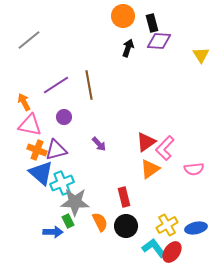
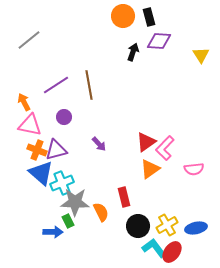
black rectangle: moved 3 px left, 6 px up
black arrow: moved 5 px right, 4 px down
orange semicircle: moved 1 px right, 10 px up
black circle: moved 12 px right
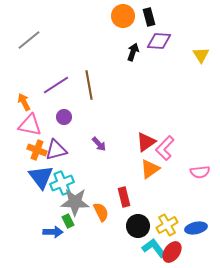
pink semicircle: moved 6 px right, 3 px down
blue triangle: moved 4 px down; rotated 12 degrees clockwise
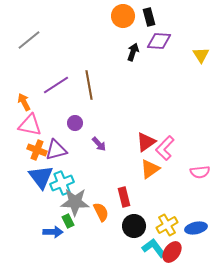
purple circle: moved 11 px right, 6 px down
black circle: moved 4 px left
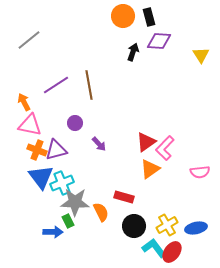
red rectangle: rotated 60 degrees counterclockwise
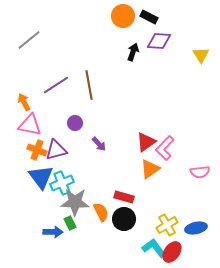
black rectangle: rotated 48 degrees counterclockwise
green rectangle: moved 2 px right, 2 px down
black circle: moved 10 px left, 7 px up
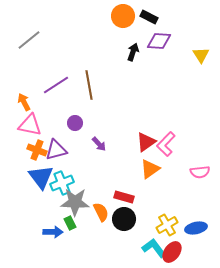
pink L-shape: moved 1 px right, 4 px up
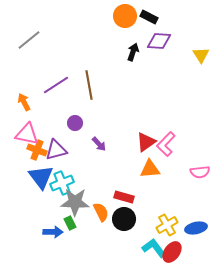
orange circle: moved 2 px right
pink triangle: moved 3 px left, 9 px down
orange triangle: rotated 30 degrees clockwise
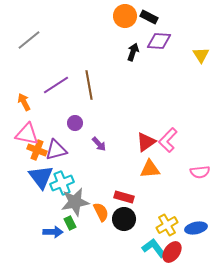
pink L-shape: moved 2 px right, 4 px up
gray star: rotated 12 degrees counterclockwise
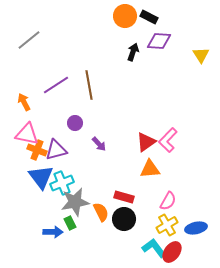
pink semicircle: moved 32 px left, 29 px down; rotated 54 degrees counterclockwise
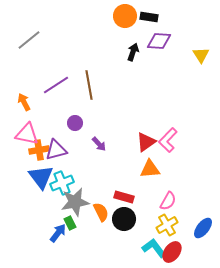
black rectangle: rotated 18 degrees counterclockwise
orange cross: moved 2 px right; rotated 30 degrees counterclockwise
blue ellipse: moved 7 px right; rotated 40 degrees counterclockwise
blue arrow: moved 5 px right, 1 px down; rotated 54 degrees counterclockwise
